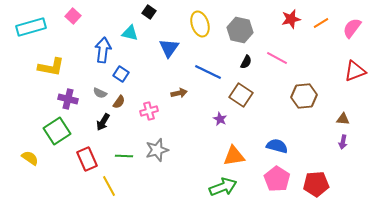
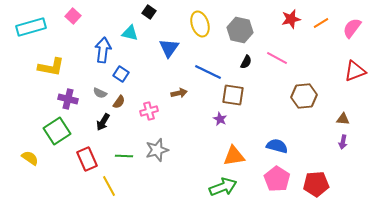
brown square: moved 8 px left; rotated 25 degrees counterclockwise
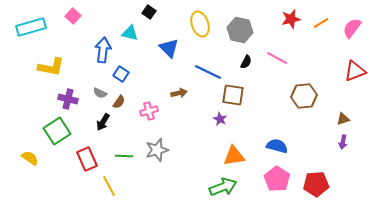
blue triangle: rotated 20 degrees counterclockwise
brown triangle: rotated 24 degrees counterclockwise
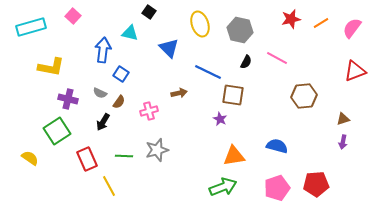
pink pentagon: moved 9 px down; rotated 20 degrees clockwise
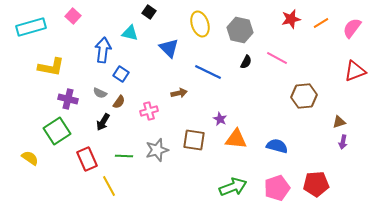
brown square: moved 39 px left, 45 px down
brown triangle: moved 4 px left, 3 px down
orange triangle: moved 2 px right, 17 px up; rotated 15 degrees clockwise
green arrow: moved 10 px right
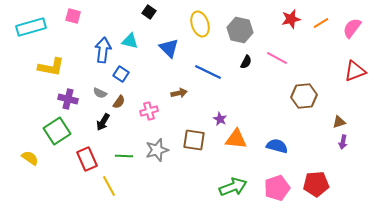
pink square: rotated 28 degrees counterclockwise
cyan triangle: moved 8 px down
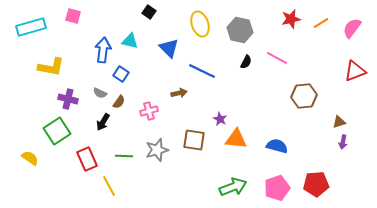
blue line: moved 6 px left, 1 px up
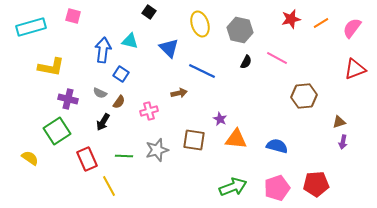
red triangle: moved 2 px up
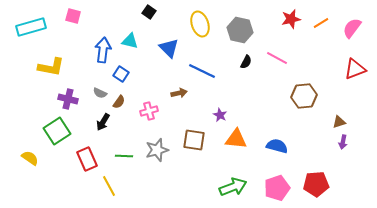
purple star: moved 4 px up
